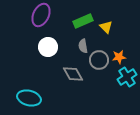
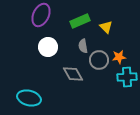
green rectangle: moved 3 px left
cyan cross: rotated 30 degrees clockwise
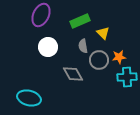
yellow triangle: moved 3 px left, 6 px down
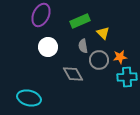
orange star: moved 1 px right
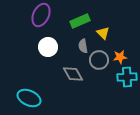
cyan ellipse: rotated 10 degrees clockwise
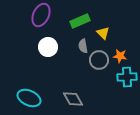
orange star: moved 1 px up; rotated 16 degrees clockwise
gray diamond: moved 25 px down
